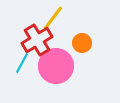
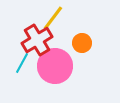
pink circle: moved 1 px left
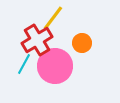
cyan line: moved 2 px right, 1 px down
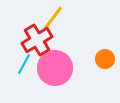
orange circle: moved 23 px right, 16 px down
pink circle: moved 2 px down
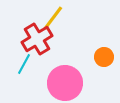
red cross: moved 1 px up
orange circle: moved 1 px left, 2 px up
pink circle: moved 10 px right, 15 px down
